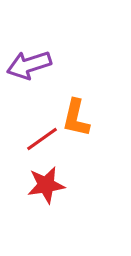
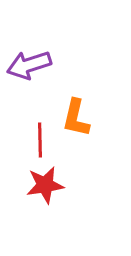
red line: moved 2 px left, 1 px down; rotated 56 degrees counterclockwise
red star: moved 1 px left
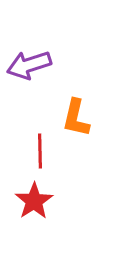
red line: moved 11 px down
red star: moved 11 px left, 16 px down; rotated 24 degrees counterclockwise
